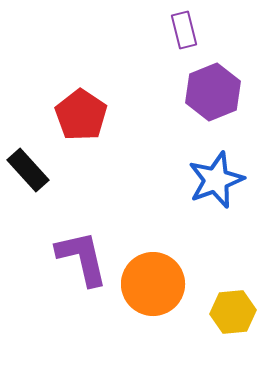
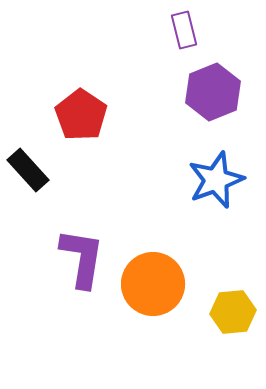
purple L-shape: rotated 22 degrees clockwise
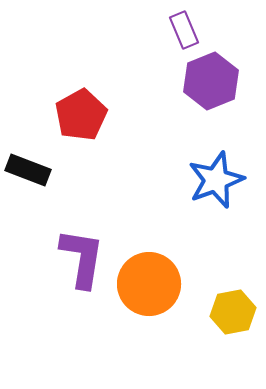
purple rectangle: rotated 9 degrees counterclockwise
purple hexagon: moved 2 px left, 11 px up
red pentagon: rotated 9 degrees clockwise
black rectangle: rotated 27 degrees counterclockwise
orange circle: moved 4 px left
yellow hexagon: rotated 6 degrees counterclockwise
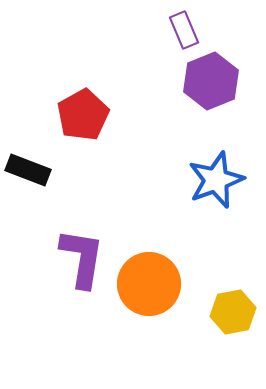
red pentagon: moved 2 px right
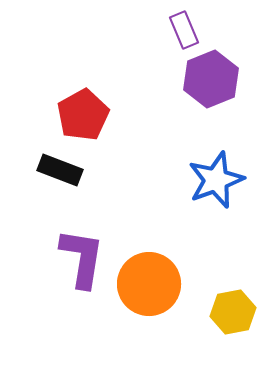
purple hexagon: moved 2 px up
black rectangle: moved 32 px right
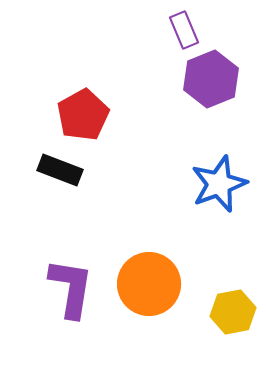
blue star: moved 3 px right, 4 px down
purple L-shape: moved 11 px left, 30 px down
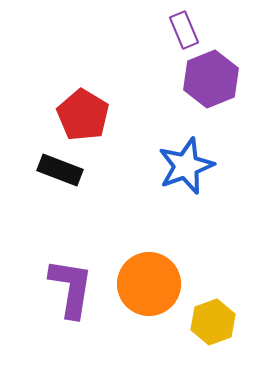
red pentagon: rotated 12 degrees counterclockwise
blue star: moved 33 px left, 18 px up
yellow hexagon: moved 20 px left, 10 px down; rotated 9 degrees counterclockwise
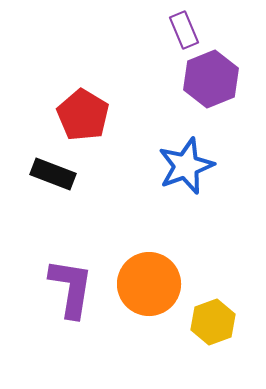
black rectangle: moved 7 px left, 4 px down
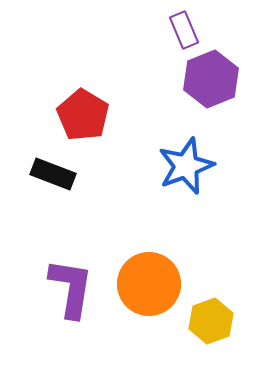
yellow hexagon: moved 2 px left, 1 px up
